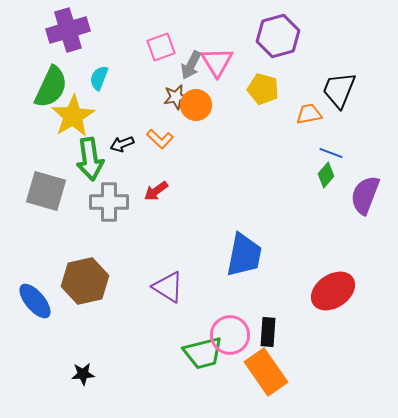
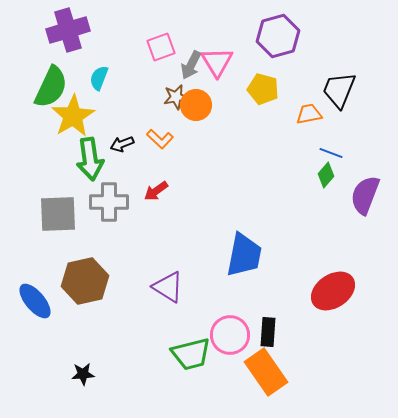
gray square: moved 12 px right, 23 px down; rotated 18 degrees counterclockwise
green trapezoid: moved 12 px left, 1 px down
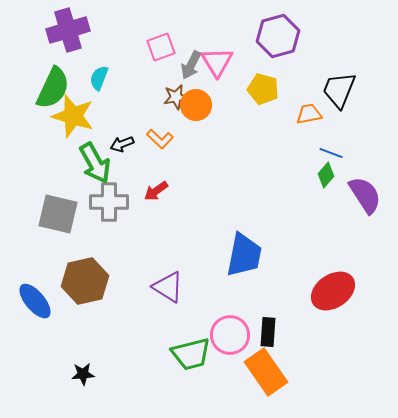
green semicircle: moved 2 px right, 1 px down
yellow star: rotated 24 degrees counterclockwise
green arrow: moved 5 px right, 4 px down; rotated 21 degrees counterclockwise
purple semicircle: rotated 126 degrees clockwise
gray square: rotated 15 degrees clockwise
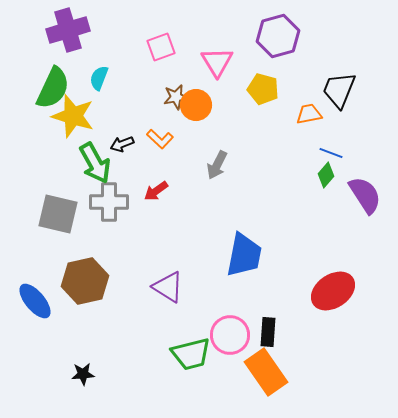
gray arrow: moved 26 px right, 100 px down
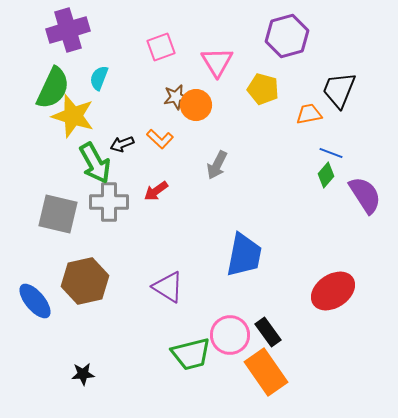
purple hexagon: moved 9 px right
black rectangle: rotated 40 degrees counterclockwise
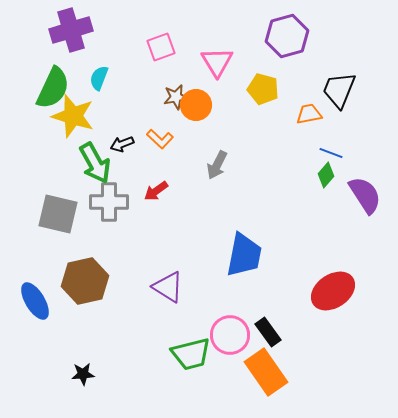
purple cross: moved 3 px right
blue ellipse: rotated 9 degrees clockwise
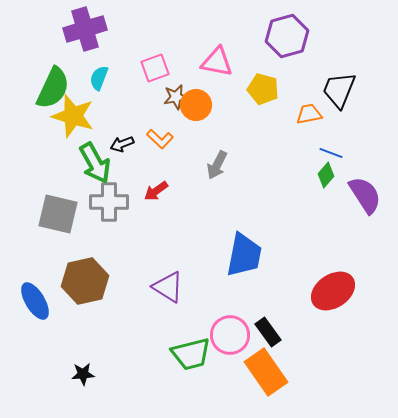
purple cross: moved 14 px right, 1 px up
pink square: moved 6 px left, 21 px down
pink triangle: rotated 48 degrees counterclockwise
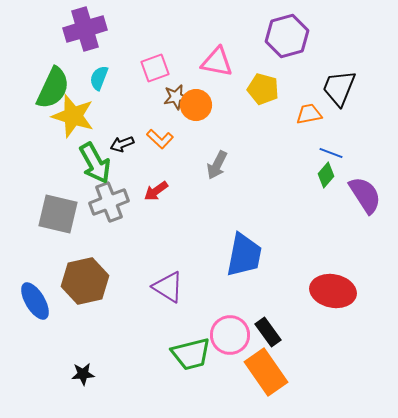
black trapezoid: moved 2 px up
gray cross: rotated 21 degrees counterclockwise
red ellipse: rotated 45 degrees clockwise
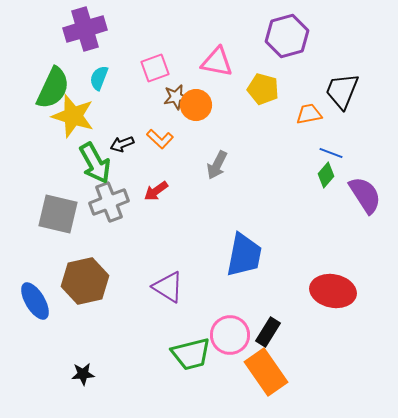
black trapezoid: moved 3 px right, 3 px down
black rectangle: rotated 68 degrees clockwise
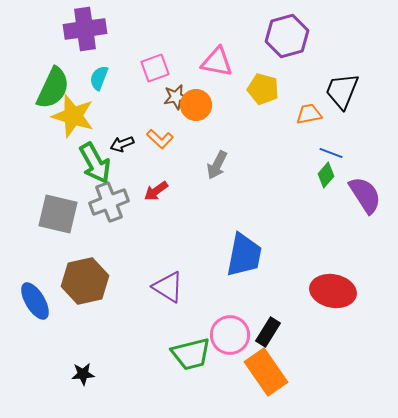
purple cross: rotated 9 degrees clockwise
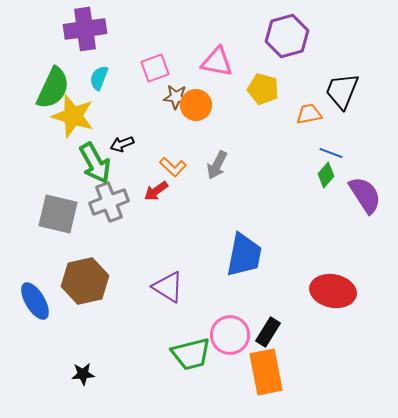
brown star: rotated 15 degrees clockwise
orange L-shape: moved 13 px right, 28 px down
orange rectangle: rotated 24 degrees clockwise
